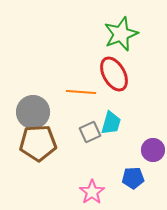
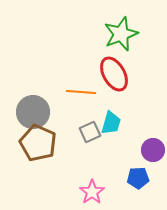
brown pentagon: rotated 27 degrees clockwise
blue pentagon: moved 5 px right
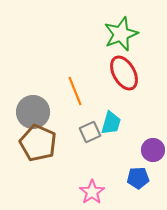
red ellipse: moved 10 px right, 1 px up
orange line: moved 6 px left, 1 px up; rotated 64 degrees clockwise
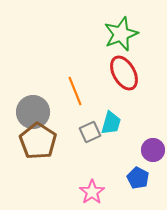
brown pentagon: moved 2 px up; rotated 9 degrees clockwise
blue pentagon: rotated 30 degrees clockwise
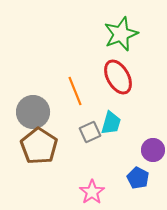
red ellipse: moved 6 px left, 4 px down
brown pentagon: moved 1 px right, 5 px down
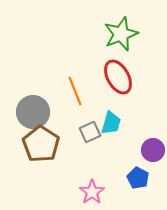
brown pentagon: moved 2 px right, 2 px up
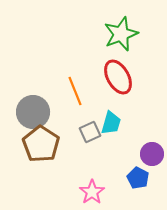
purple circle: moved 1 px left, 4 px down
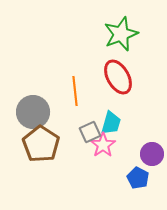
orange line: rotated 16 degrees clockwise
pink star: moved 11 px right, 47 px up
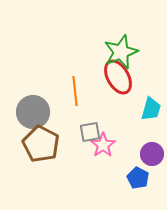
green star: moved 18 px down
cyan trapezoid: moved 40 px right, 14 px up
gray square: rotated 15 degrees clockwise
brown pentagon: rotated 6 degrees counterclockwise
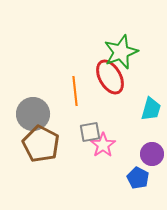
red ellipse: moved 8 px left
gray circle: moved 2 px down
